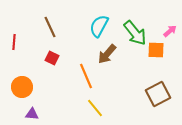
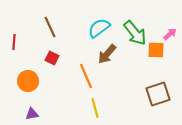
cyan semicircle: moved 2 px down; rotated 25 degrees clockwise
pink arrow: moved 3 px down
orange circle: moved 6 px right, 6 px up
brown square: rotated 10 degrees clockwise
yellow line: rotated 24 degrees clockwise
purple triangle: rotated 16 degrees counterclockwise
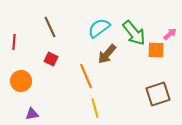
green arrow: moved 1 px left
red square: moved 1 px left, 1 px down
orange circle: moved 7 px left
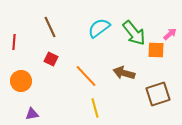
brown arrow: moved 17 px right, 19 px down; rotated 65 degrees clockwise
orange line: rotated 20 degrees counterclockwise
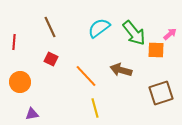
brown arrow: moved 3 px left, 3 px up
orange circle: moved 1 px left, 1 px down
brown square: moved 3 px right, 1 px up
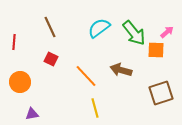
pink arrow: moved 3 px left, 2 px up
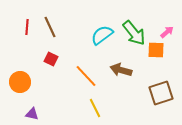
cyan semicircle: moved 3 px right, 7 px down
red line: moved 13 px right, 15 px up
yellow line: rotated 12 degrees counterclockwise
purple triangle: rotated 24 degrees clockwise
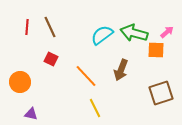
green arrow: rotated 144 degrees clockwise
brown arrow: rotated 85 degrees counterclockwise
purple triangle: moved 1 px left
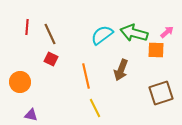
brown line: moved 7 px down
orange line: rotated 30 degrees clockwise
purple triangle: moved 1 px down
